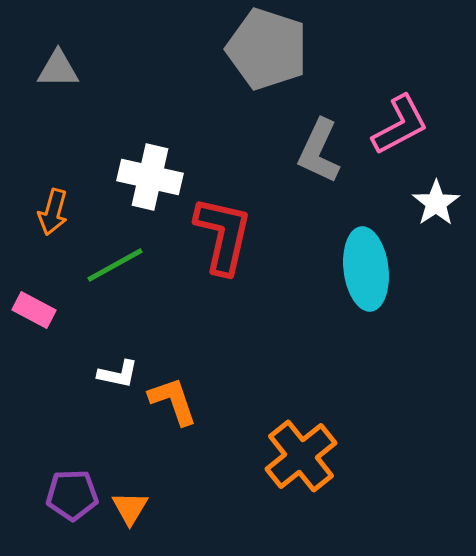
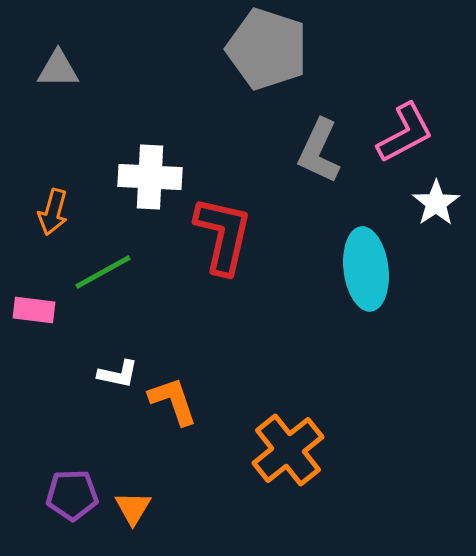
pink L-shape: moved 5 px right, 8 px down
white cross: rotated 10 degrees counterclockwise
green line: moved 12 px left, 7 px down
pink rectangle: rotated 21 degrees counterclockwise
orange cross: moved 13 px left, 6 px up
orange triangle: moved 3 px right
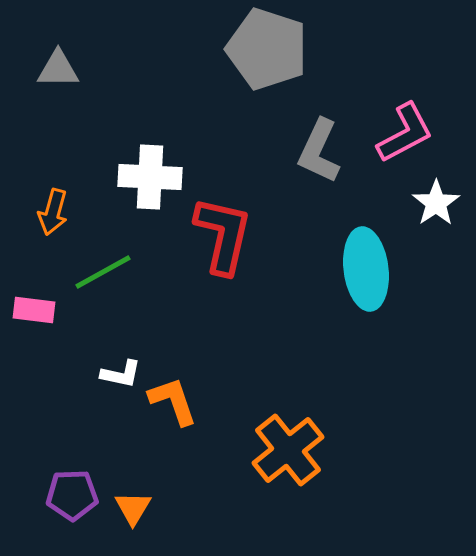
white L-shape: moved 3 px right
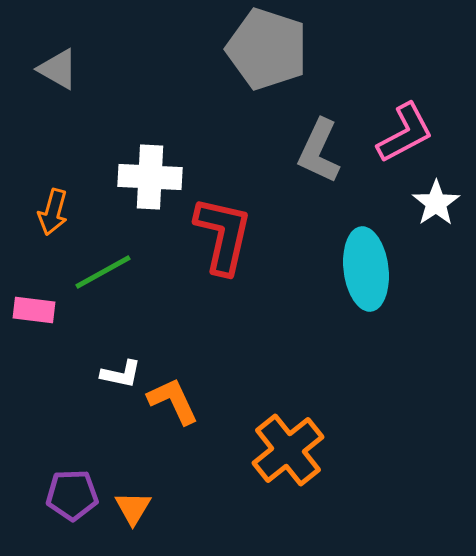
gray triangle: rotated 30 degrees clockwise
orange L-shape: rotated 6 degrees counterclockwise
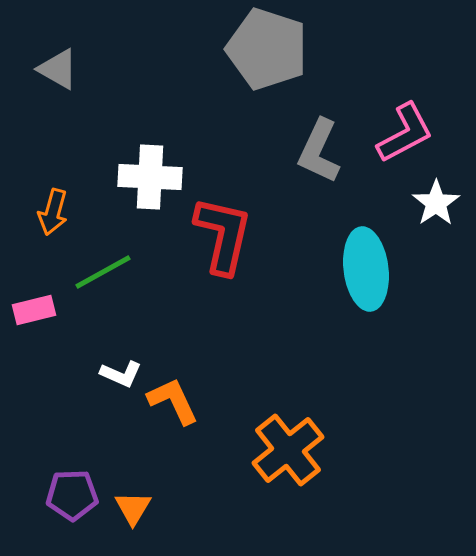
pink rectangle: rotated 21 degrees counterclockwise
white L-shape: rotated 12 degrees clockwise
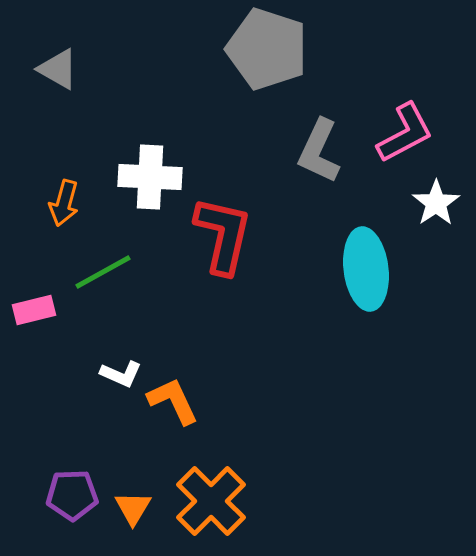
orange arrow: moved 11 px right, 9 px up
orange cross: moved 77 px left, 51 px down; rotated 6 degrees counterclockwise
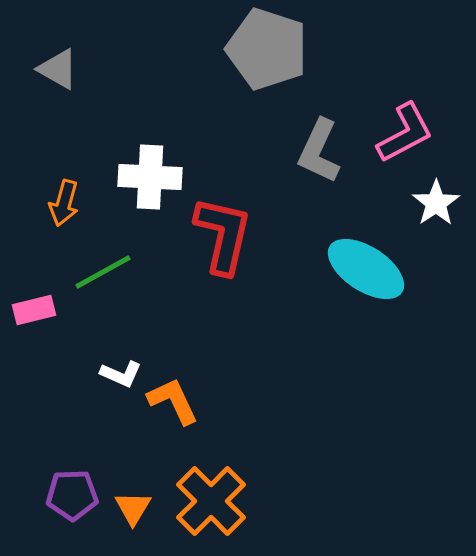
cyan ellipse: rotated 50 degrees counterclockwise
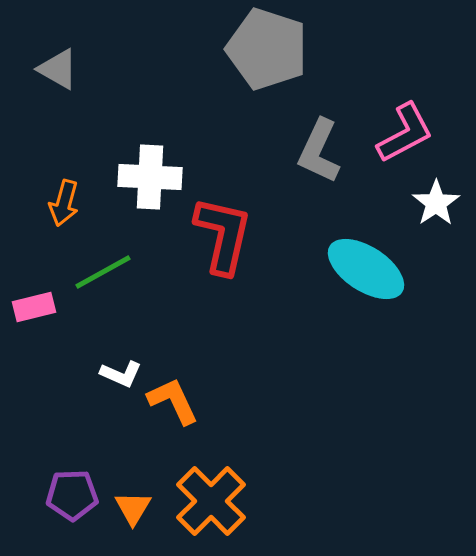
pink rectangle: moved 3 px up
